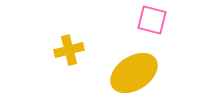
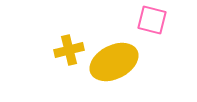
yellow ellipse: moved 20 px left, 11 px up; rotated 6 degrees clockwise
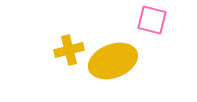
yellow ellipse: moved 1 px left, 1 px up; rotated 6 degrees clockwise
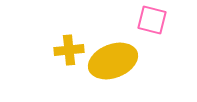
yellow cross: rotated 8 degrees clockwise
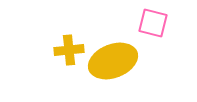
pink square: moved 1 px right, 3 px down
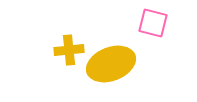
yellow ellipse: moved 2 px left, 3 px down
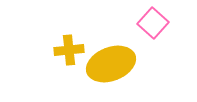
pink square: rotated 28 degrees clockwise
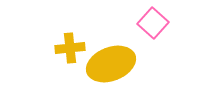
yellow cross: moved 1 px right, 2 px up
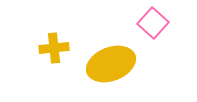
yellow cross: moved 16 px left
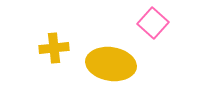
yellow ellipse: rotated 30 degrees clockwise
